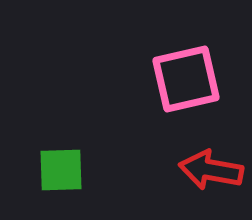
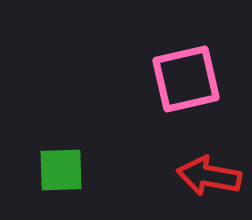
red arrow: moved 2 px left, 6 px down
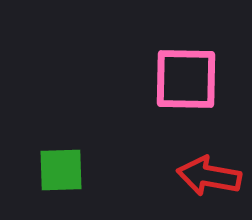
pink square: rotated 14 degrees clockwise
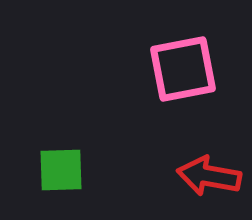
pink square: moved 3 px left, 10 px up; rotated 12 degrees counterclockwise
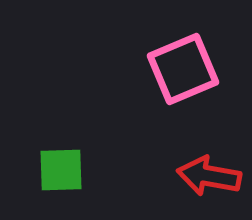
pink square: rotated 12 degrees counterclockwise
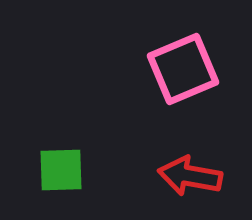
red arrow: moved 19 px left
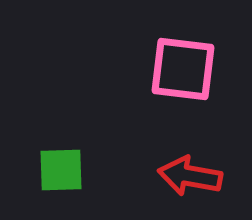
pink square: rotated 30 degrees clockwise
